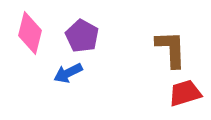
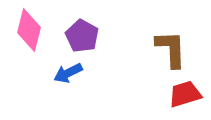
pink diamond: moved 1 px left, 3 px up
red trapezoid: moved 1 px down
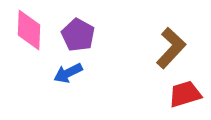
pink diamond: rotated 12 degrees counterclockwise
purple pentagon: moved 4 px left, 1 px up
brown L-shape: moved 1 px up; rotated 45 degrees clockwise
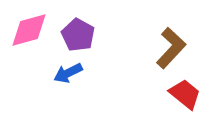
pink diamond: rotated 72 degrees clockwise
red trapezoid: rotated 56 degrees clockwise
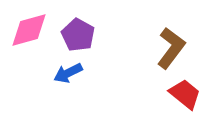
brown L-shape: rotated 6 degrees counterclockwise
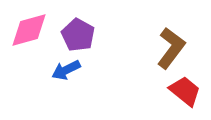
blue arrow: moved 2 px left, 3 px up
red trapezoid: moved 3 px up
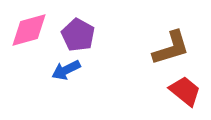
brown L-shape: rotated 36 degrees clockwise
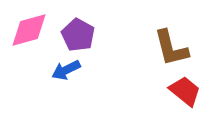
brown L-shape: rotated 93 degrees clockwise
